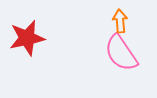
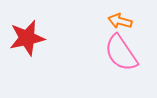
orange arrow: rotated 70 degrees counterclockwise
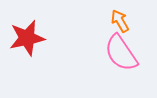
orange arrow: rotated 45 degrees clockwise
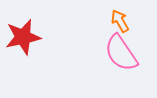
red star: moved 4 px left, 1 px up
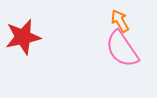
pink semicircle: moved 1 px right, 4 px up
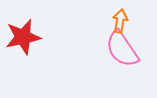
orange arrow: rotated 40 degrees clockwise
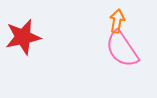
orange arrow: moved 3 px left
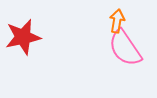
pink semicircle: moved 3 px right, 1 px up
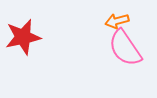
orange arrow: rotated 115 degrees counterclockwise
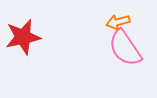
orange arrow: moved 1 px right, 1 px down
